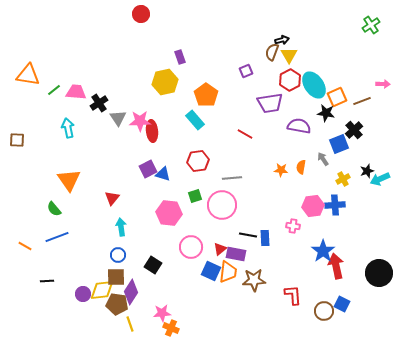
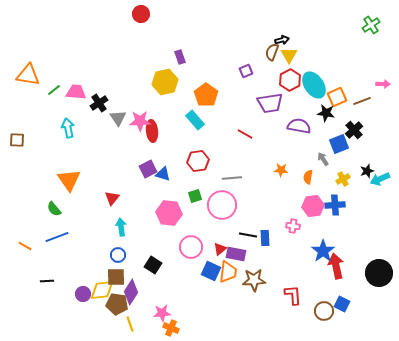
orange semicircle at (301, 167): moved 7 px right, 10 px down
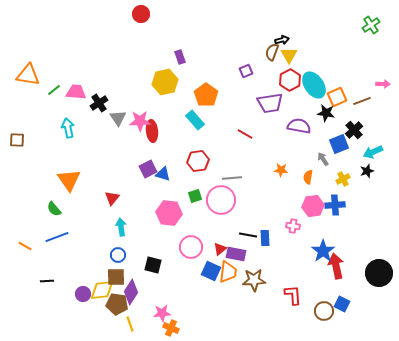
cyan arrow at (380, 179): moved 7 px left, 27 px up
pink circle at (222, 205): moved 1 px left, 5 px up
black square at (153, 265): rotated 18 degrees counterclockwise
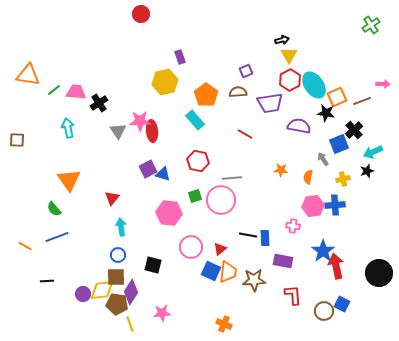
brown semicircle at (272, 52): moved 34 px left, 40 px down; rotated 66 degrees clockwise
gray triangle at (118, 118): moved 13 px down
red hexagon at (198, 161): rotated 20 degrees clockwise
yellow cross at (343, 179): rotated 16 degrees clockwise
purple rectangle at (236, 254): moved 47 px right, 7 px down
orange cross at (171, 328): moved 53 px right, 4 px up
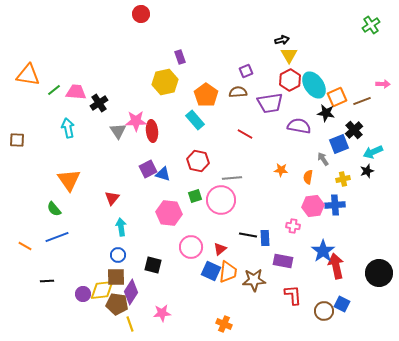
pink star at (140, 121): moved 4 px left
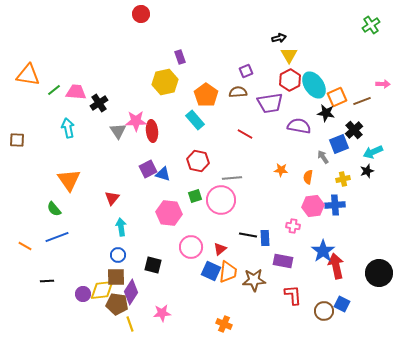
black arrow at (282, 40): moved 3 px left, 2 px up
gray arrow at (323, 159): moved 2 px up
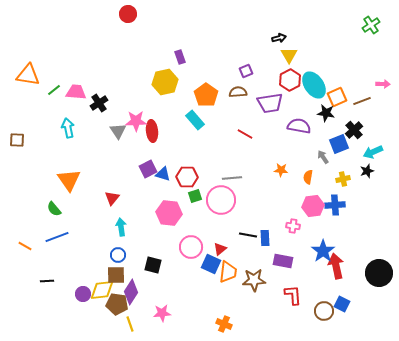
red circle at (141, 14): moved 13 px left
red hexagon at (198, 161): moved 11 px left, 16 px down; rotated 10 degrees counterclockwise
blue square at (211, 271): moved 7 px up
brown square at (116, 277): moved 2 px up
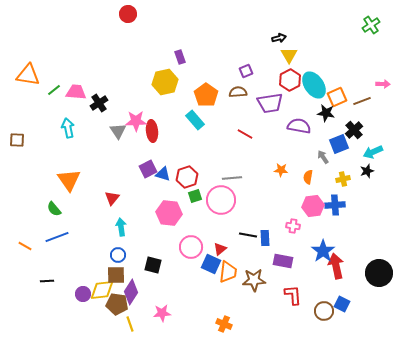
red hexagon at (187, 177): rotated 20 degrees counterclockwise
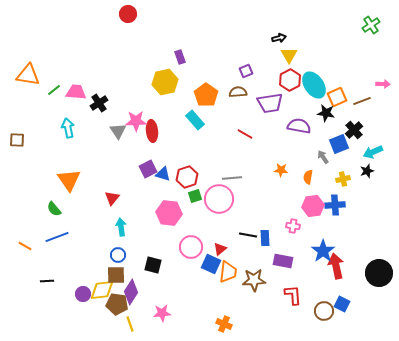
pink circle at (221, 200): moved 2 px left, 1 px up
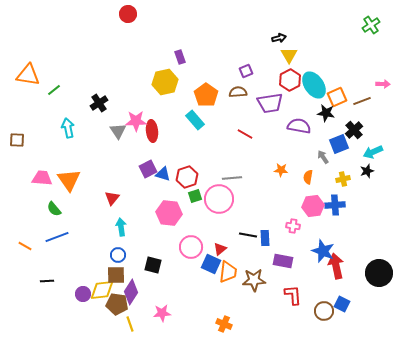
pink trapezoid at (76, 92): moved 34 px left, 86 px down
blue star at (323, 251): rotated 15 degrees counterclockwise
